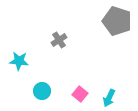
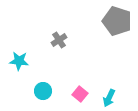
cyan circle: moved 1 px right
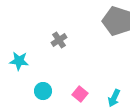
cyan arrow: moved 5 px right
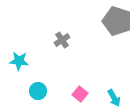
gray cross: moved 3 px right
cyan circle: moved 5 px left
cyan arrow: rotated 54 degrees counterclockwise
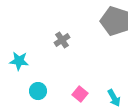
gray pentagon: moved 2 px left
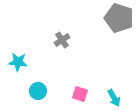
gray pentagon: moved 4 px right, 3 px up
cyan star: moved 1 px left, 1 px down
pink square: rotated 21 degrees counterclockwise
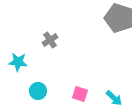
gray cross: moved 12 px left
cyan arrow: rotated 18 degrees counterclockwise
